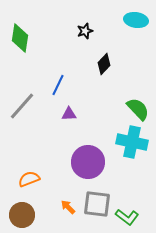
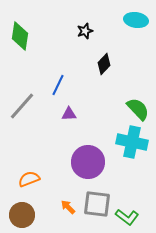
green diamond: moved 2 px up
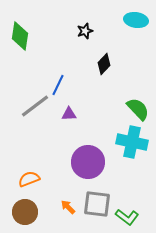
gray line: moved 13 px right; rotated 12 degrees clockwise
brown circle: moved 3 px right, 3 px up
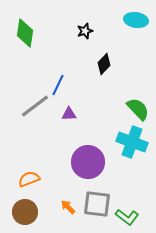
green diamond: moved 5 px right, 3 px up
cyan cross: rotated 8 degrees clockwise
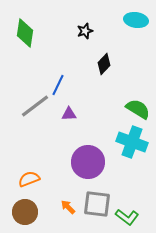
green semicircle: rotated 15 degrees counterclockwise
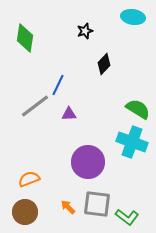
cyan ellipse: moved 3 px left, 3 px up
green diamond: moved 5 px down
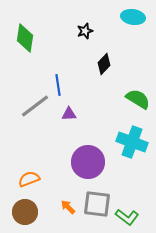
blue line: rotated 35 degrees counterclockwise
green semicircle: moved 10 px up
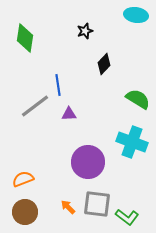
cyan ellipse: moved 3 px right, 2 px up
orange semicircle: moved 6 px left
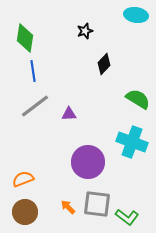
blue line: moved 25 px left, 14 px up
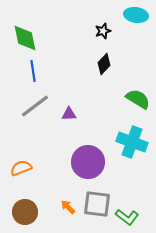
black star: moved 18 px right
green diamond: rotated 20 degrees counterclockwise
orange semicircle: moved 2 px left, 11 px up
